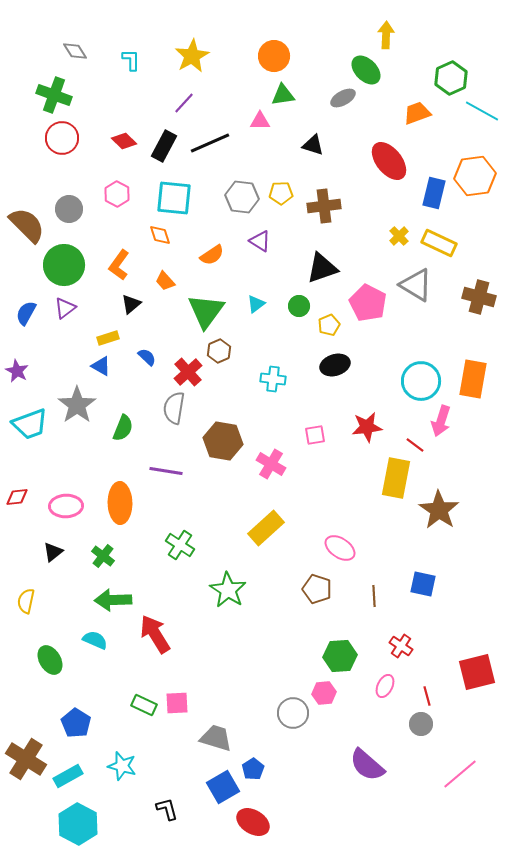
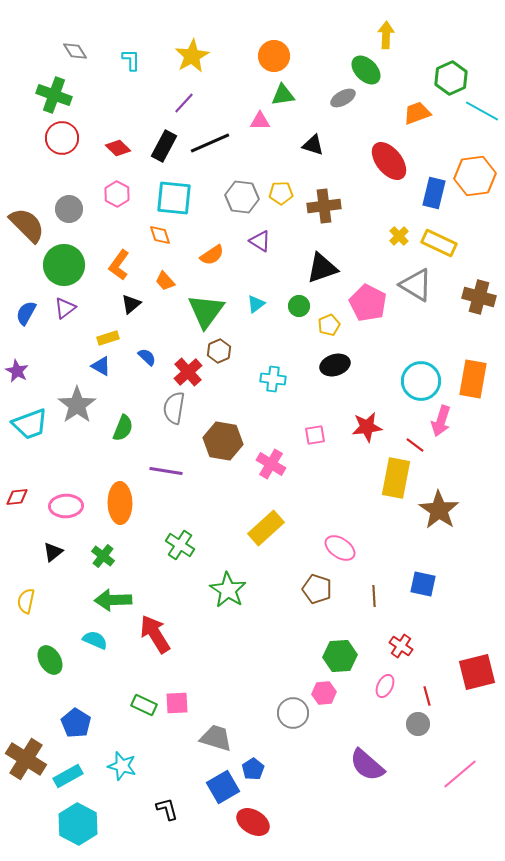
red diamond at (124, 141): moved 6 px left, 7 px down
gray circle at (421, 724): moved 3 px left
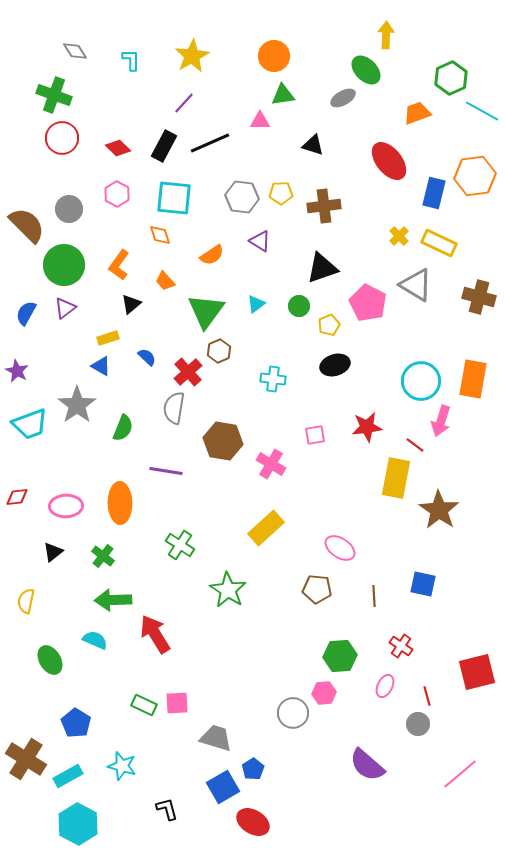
brown pentagon at (317, 589): rotated 12 degrees counterclockwise
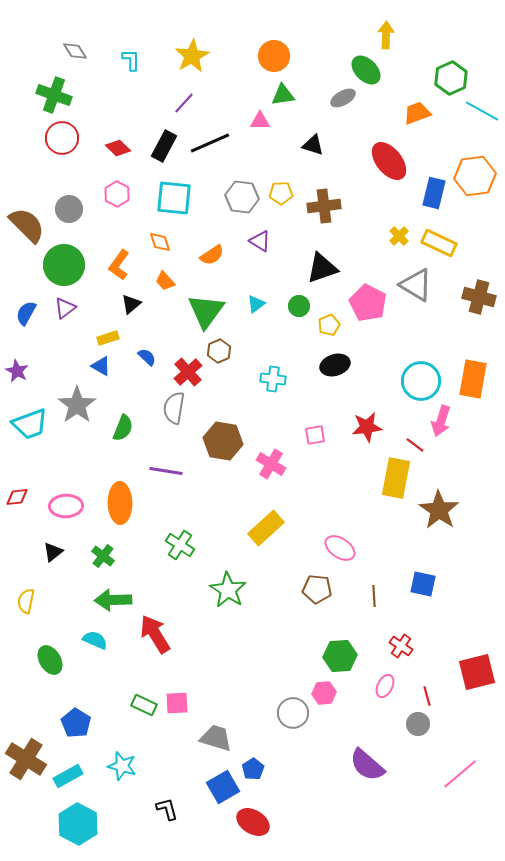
orange diamond at (160, 235): moved 7 px down
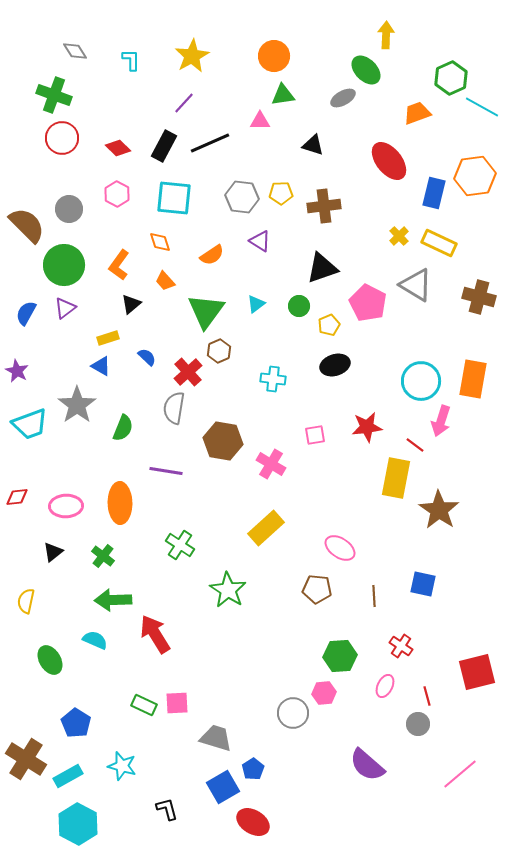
cyan line at (482, 111): moved 4 px up
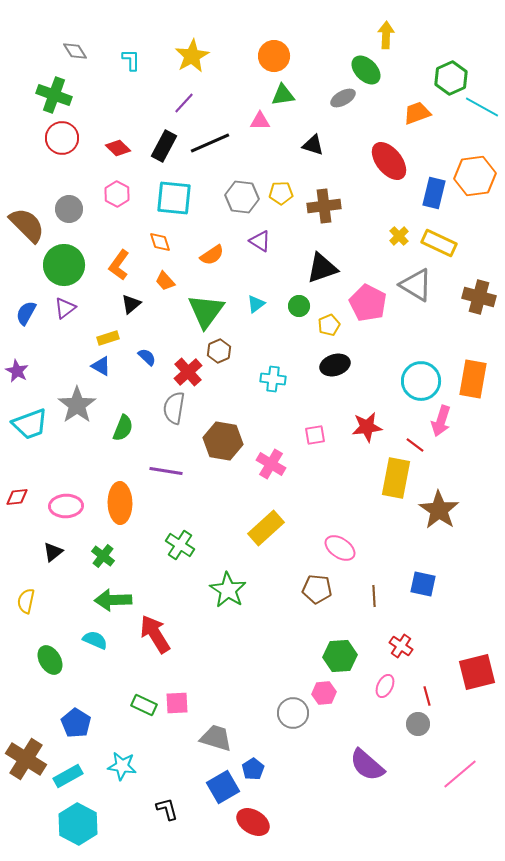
cyan star at (122, 766): rotated 8 degrees counterclockwise
